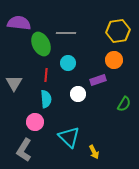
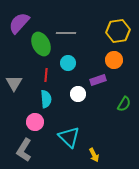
purple semicircle: rotated 55 degrees counterclockwise
yellow arrow: moved 3 px down
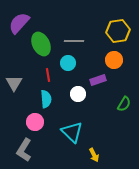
gray line: moved 8 px right, 8 px down
red line: moved 2 px right; rotated 16 degrees counterclockwise
cyan triangle: moved 3 px right, 5 px up
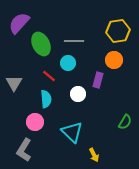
red line: moved 1 px right, 1 px down; rotated 40 degrees counterclockwise
purple rectangle: rotated 56 degrees counterclockwise
green semicircle: moved 1 px right, 18 px down
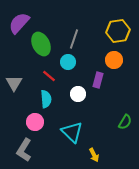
gray line: moved 2 px up; rotated 72 degrees counterclockwise
cyan circle: moved 1 px up
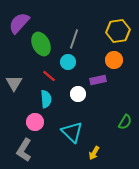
purple rectangle: rotated 63 degrees clockwise
yellow arrow: moved 2 px up; rotated 56 degrees clockwise
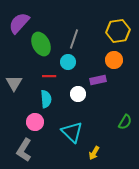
red line: rotated 40 degrees counterclockwise
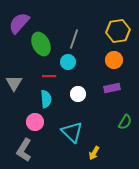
purple rectangle: moved 14 px right, 8 px down
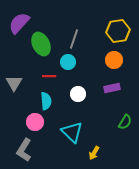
cyan semicircle: moved 2 px down
